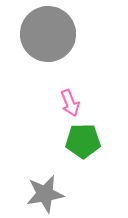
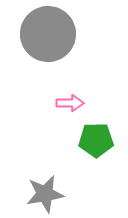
pink arrow: rotated 68 degrees counterclockwise
green pentagon: moved 13 px right, 1 px up
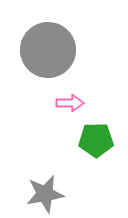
gray circle: moved 16 px down
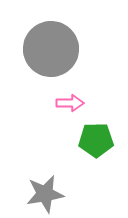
gray circle: moved 3 px right, 1 px up
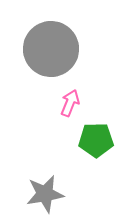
pink arrow: rotated 68 degrees counterclockwise
